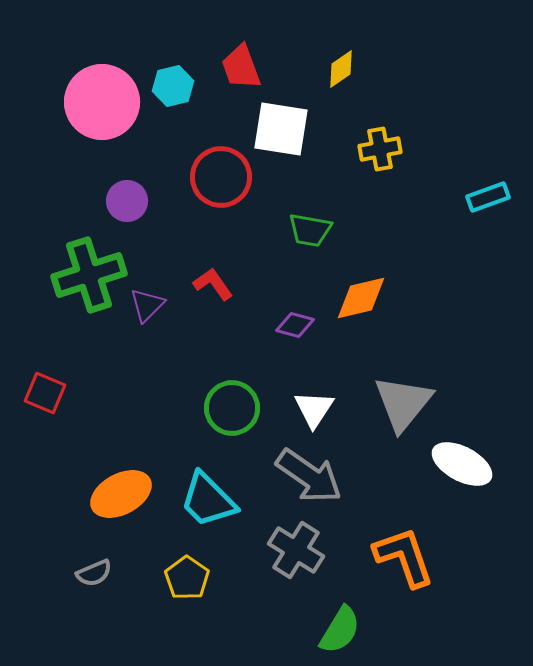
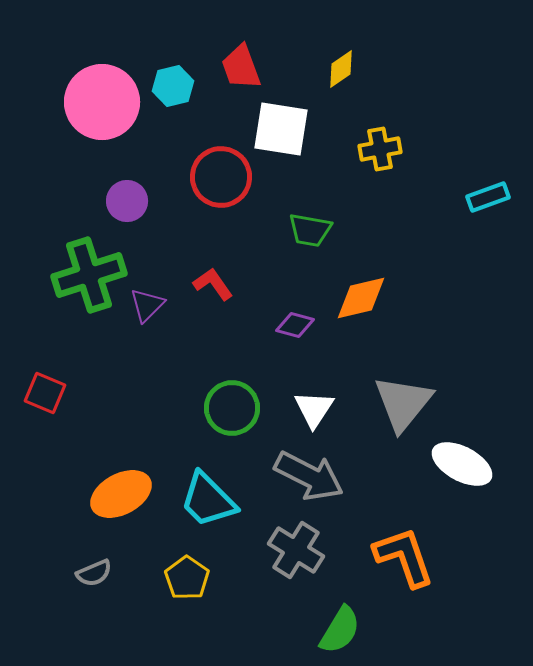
gray arrow: rotated 8 degrees counterclockwise
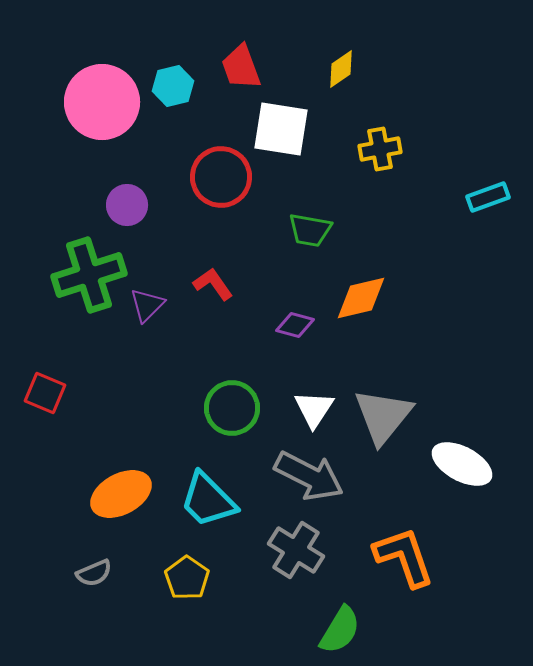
purple circle: moved 4 px down
gray triangle: moved 20 px left, 13 px down
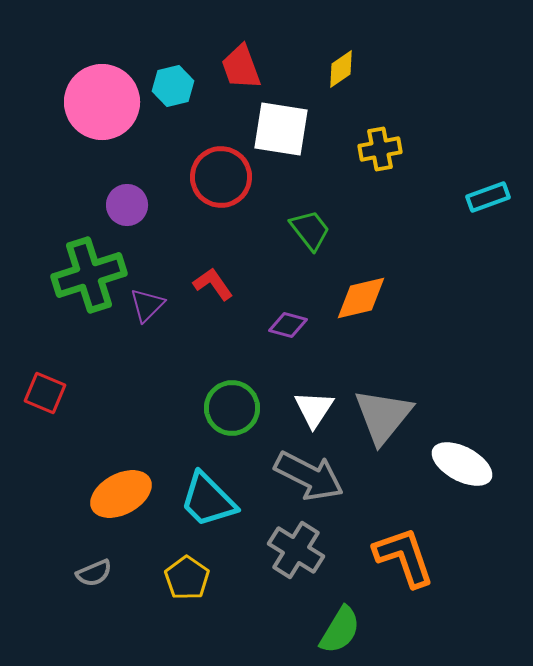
green trapezoid: rotated 138 degrees counterclockwise
purple diamond: moved 7 px left
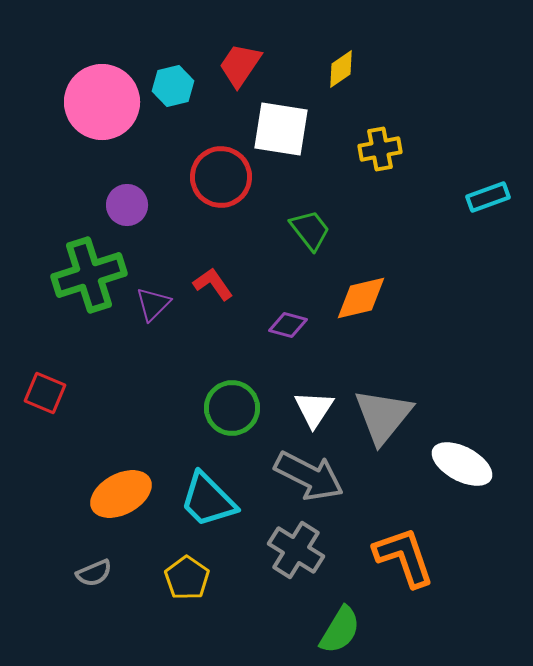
red trapezoid: moved 1 px left, 2 px up; rotated 54 degrees clockwise
purple triangle: moved 6 px right, 1 px up
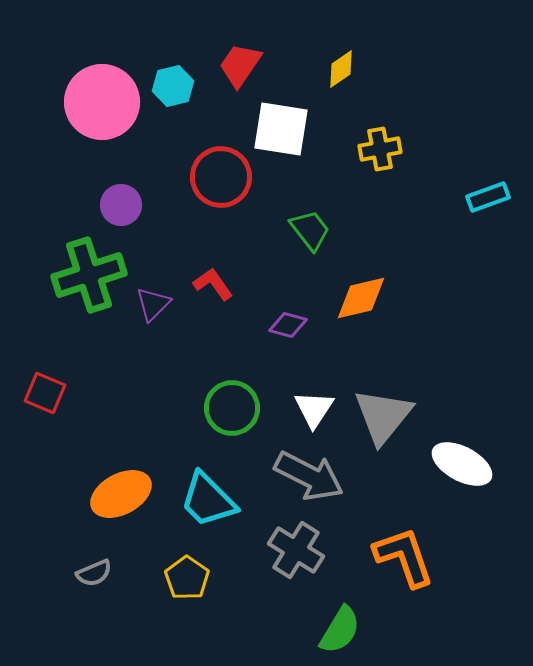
purple circle: moved 6 px left
